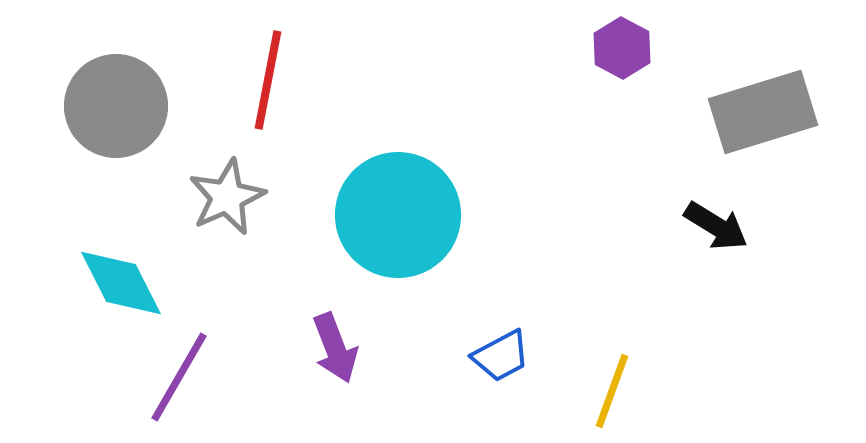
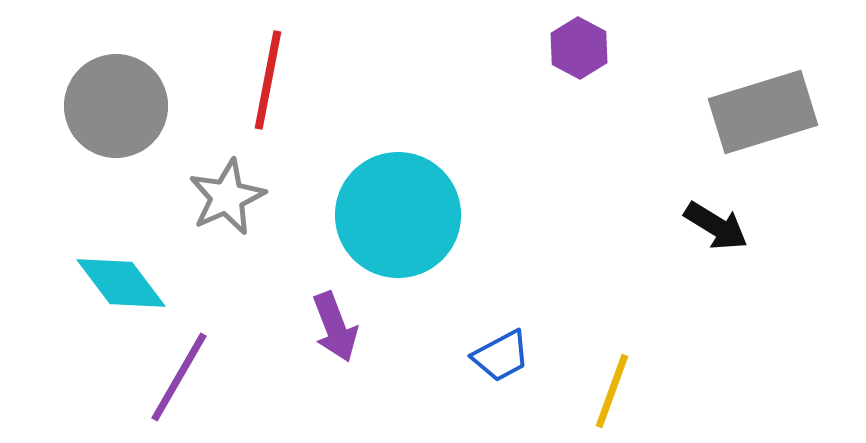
purple hexagon: moved 43 px left
cyan diamond: rotated 10 degrees counterclockwise
purple arrow: moved 21 px up
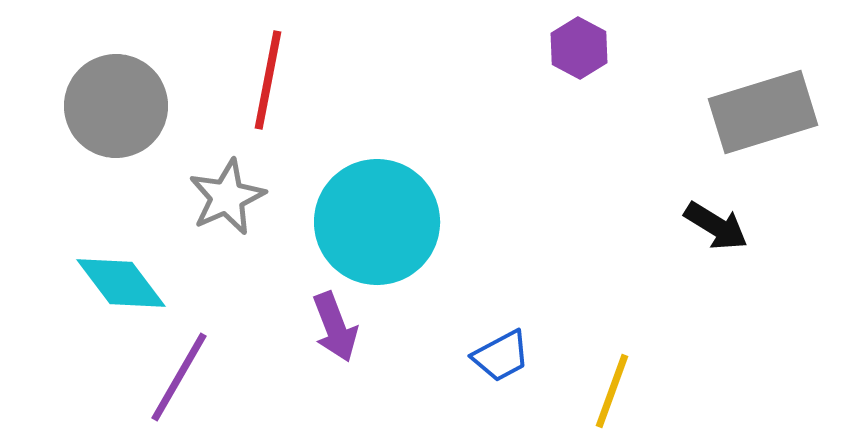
cyan circle: moved 21 px left, 7 px down
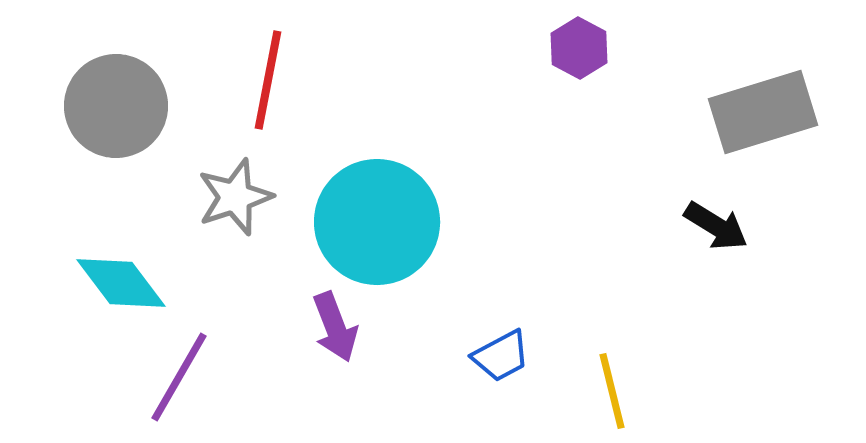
gray star: moved 8 px right; rotated 6 degrees clockwise
yellow line: rotated 34 degrees counterclockwise
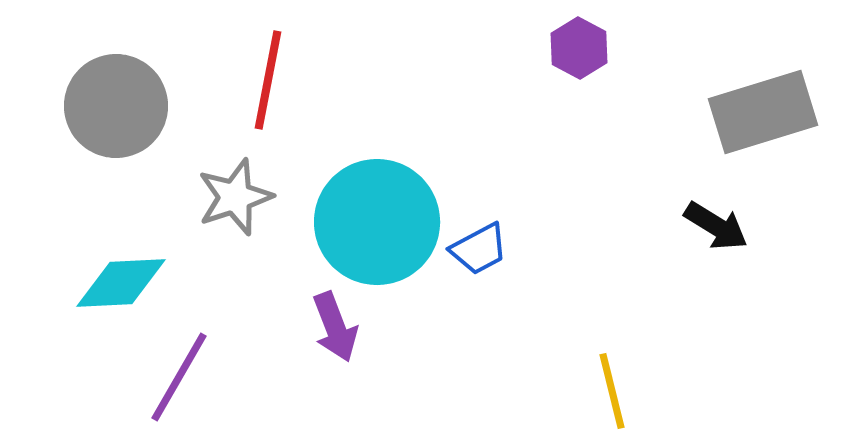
cyan diamond: rotated 56 degrees counterclockwise
blue trapezoid: moved 22 px left, 107 px up
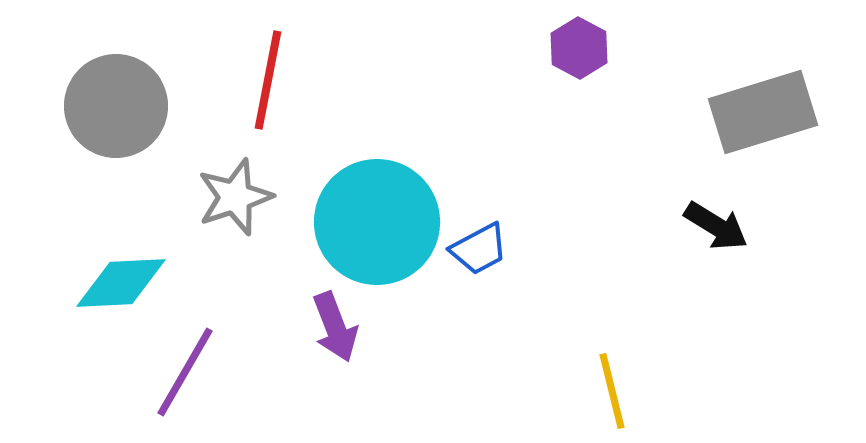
purple line: moved 6 px right, 5 px up
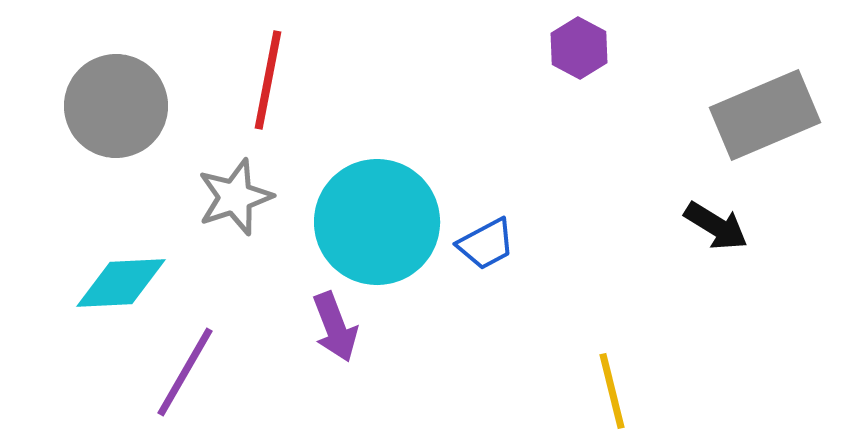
gray rectangle: moved 2 px right, 3 px down; rotated 6 degrees counterclockwise
blue trapezoid: moved 7 px right, 5 px up
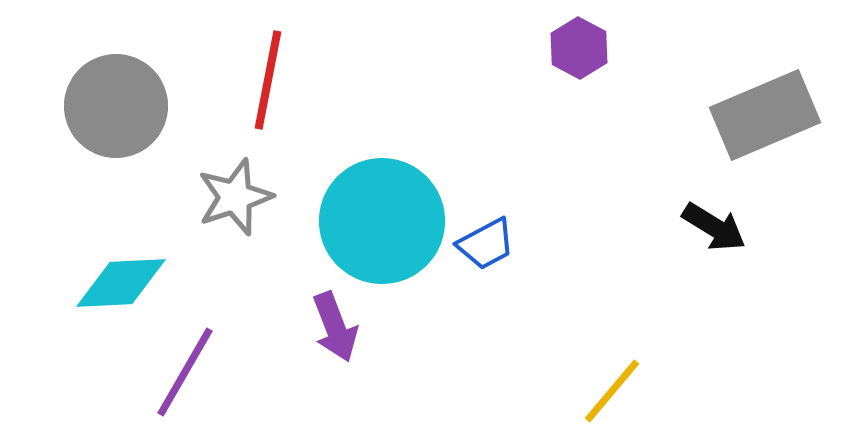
cyan circle: moved 5 px right, 1 px up
black arrow: moved 2 px left, 1 px down
yellow line: rotated 54 degrees clockwise
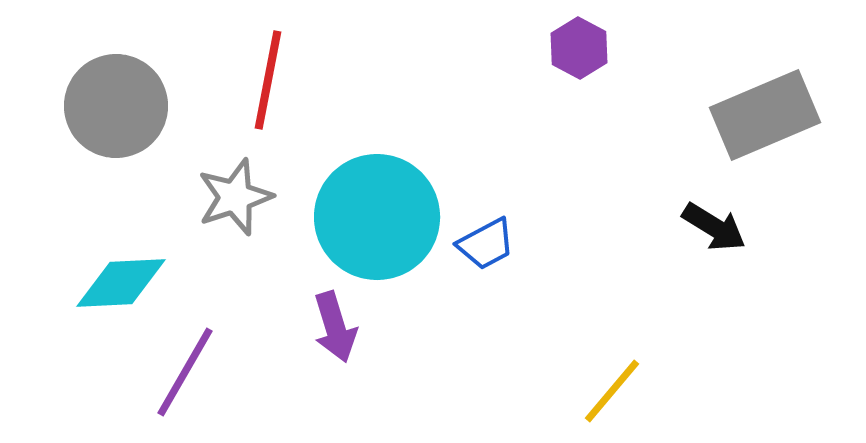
cyan circle: moved 5 px left, 4 px up
purple arrow: rotated 4 degrees clockwise
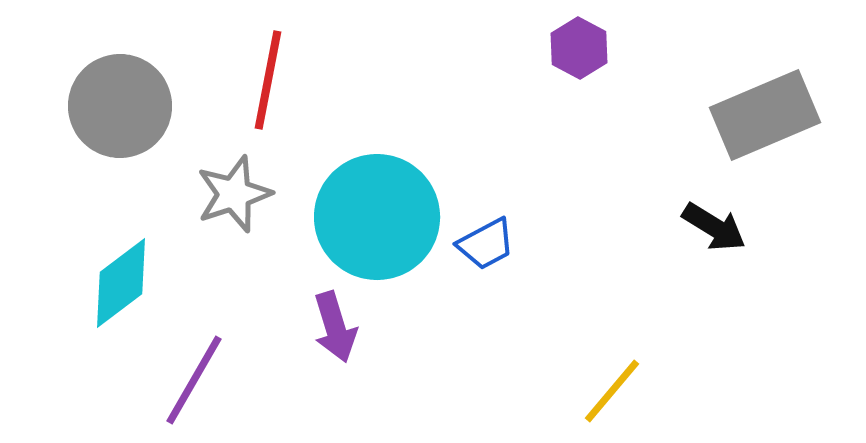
gray circle: moved 4 px right
gray star: moved 1 px left, 3 px up
cyan diamond: rotated 34 degrees counterclockwise
purple line: moved 9 px right, 8 px down
